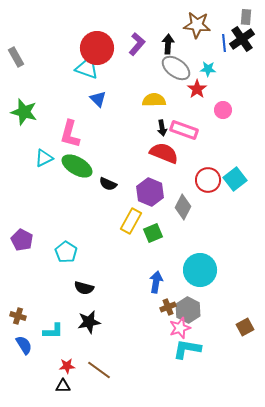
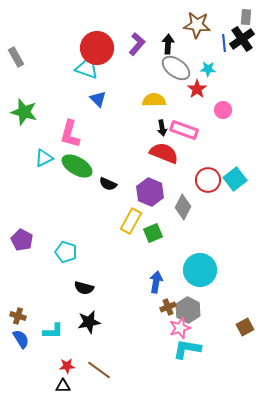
cyan pentagon at (66, 252): rotated 15 degrees counterclockwise
blue semicircle at (24, 345): moved 3 px left, 6 px up
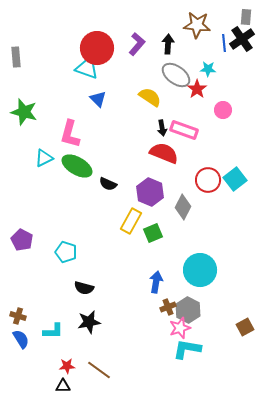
gray rectangle at (16, 57): rotated 24 degrees clockwise
gray ellipse at (176, 68): moved 7 px down
yellow semicircle at (154, 100): moved 4 px left, 3 px up; rotated 35 degrees clockwise
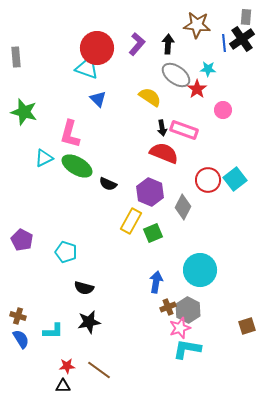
brown square at (245, 327): moved 2 px right, 1 px up; rotated 12 degrees clockwise
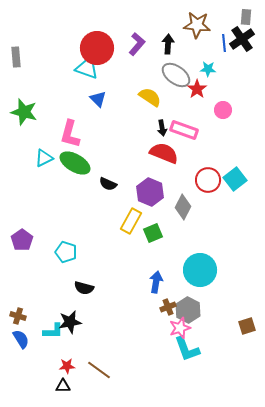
green ellipse at (77, 166): moved 2 px left, 3 px up
purple pentagon at (22, 240): rotated 10 degrees clockwise
black star at (89, 322): moved 19 px left
cyan L-shape at (187, 349): rotated 120 degrees counterclockwise
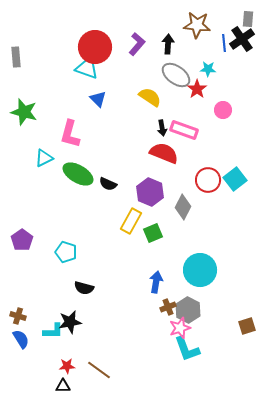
gray rectangle at (246, 17): moved 2 px right, 2 px down
red circle at (97, 48): moved 2 px left, 1 px up
green ellipse at (75, 163): moved 3 px right, 11 px down
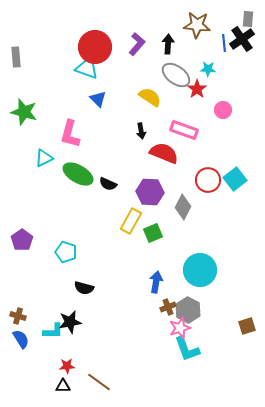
black arrow at (162, 128): moved 21 px left, 3 px down
purple hexagon at (150, 192): rotated 20 degrees counterclockwise
brown line at (99, 370): moved 12 px down
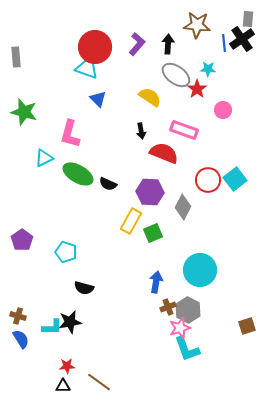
cyan L-shape at (53, 331): moved 1 px left, 4 px up
